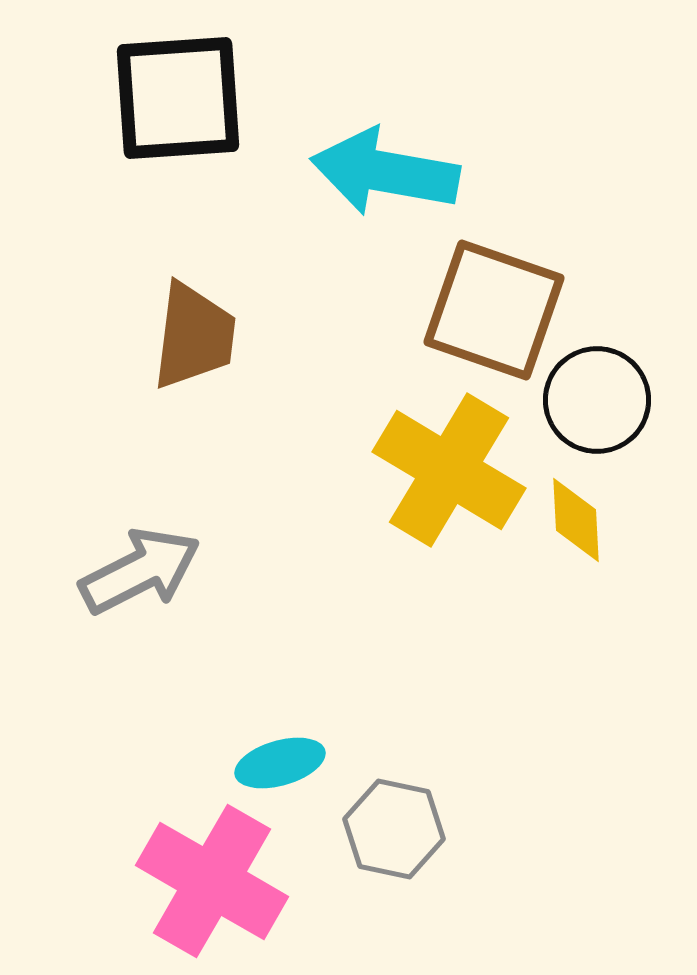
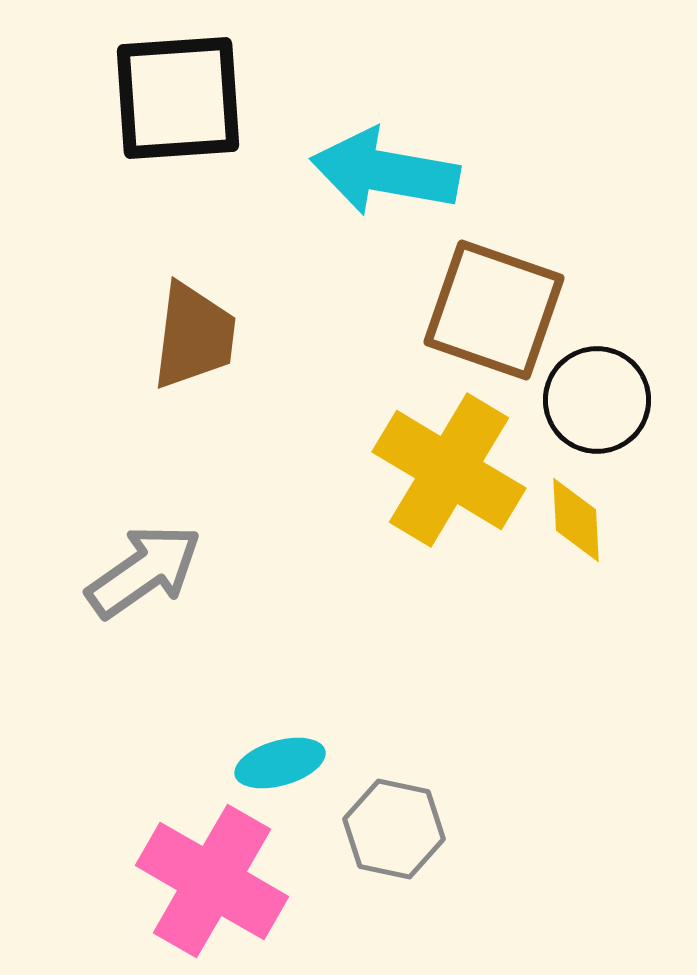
gray arrow: moved 4 px right; rotated 8 degrees counterclockwise
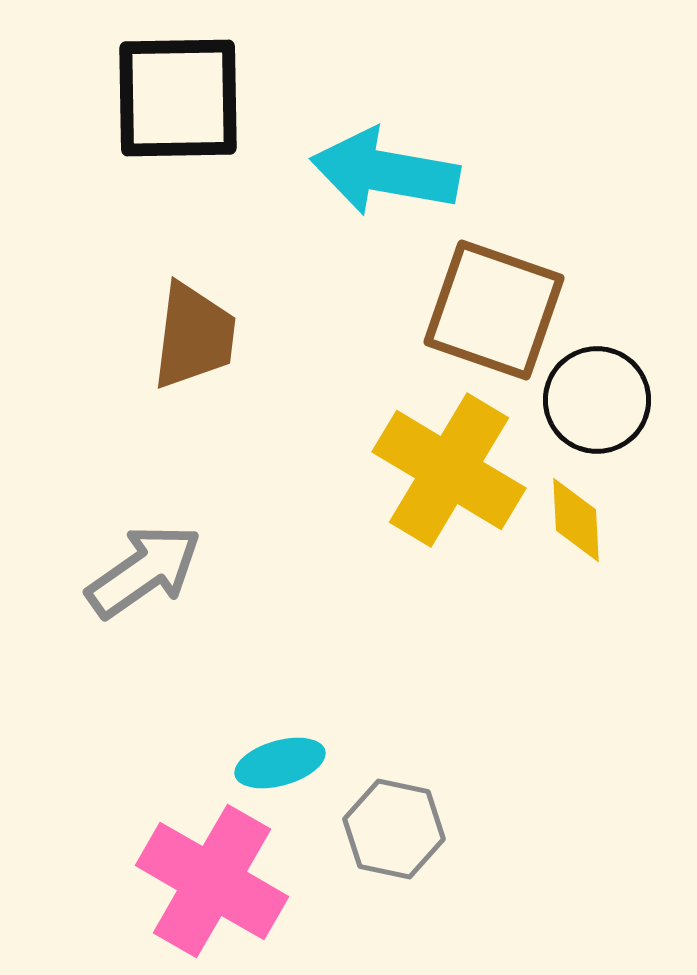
black square: rotated 3 degrees clockwise
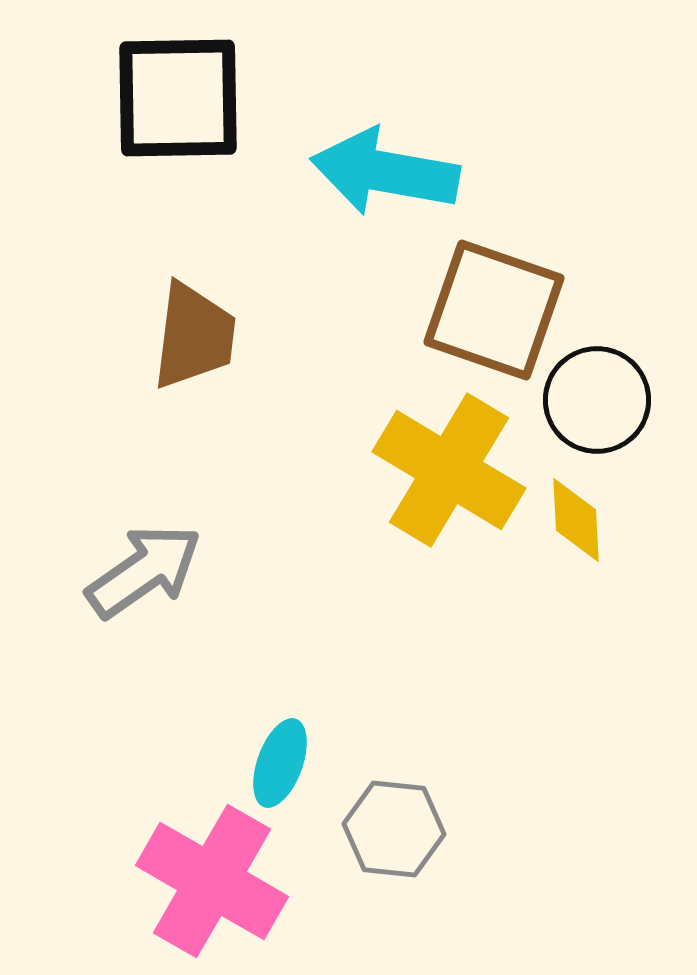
cyan ellipse: rotated 54 degrees counterclockwise
gray hexagon: rotated 6 degrees counterclockwise
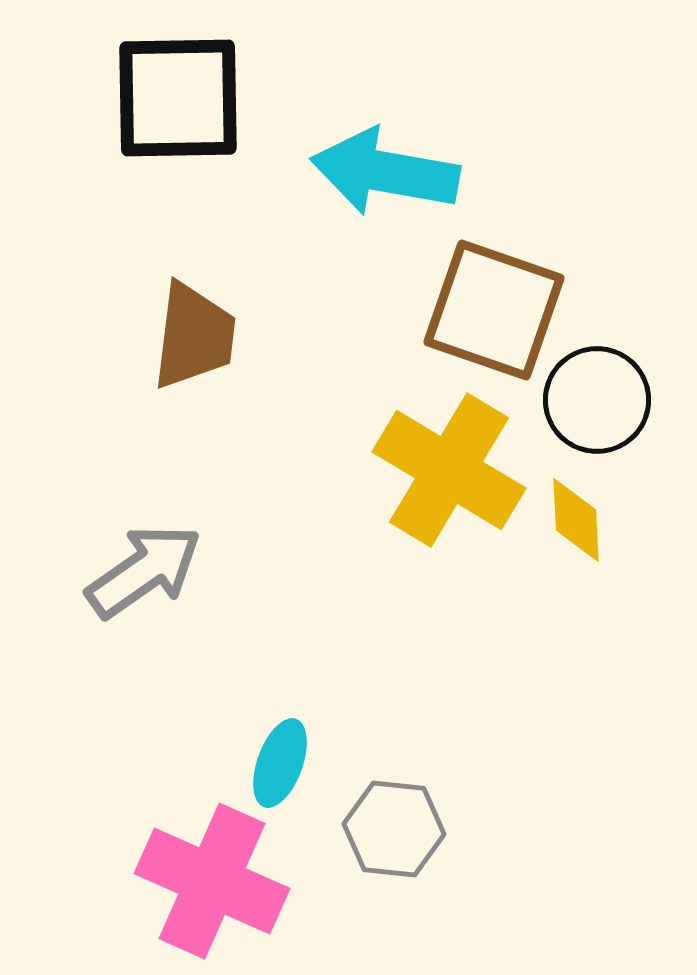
pink cross: rotated 6 degrees counterclockwise
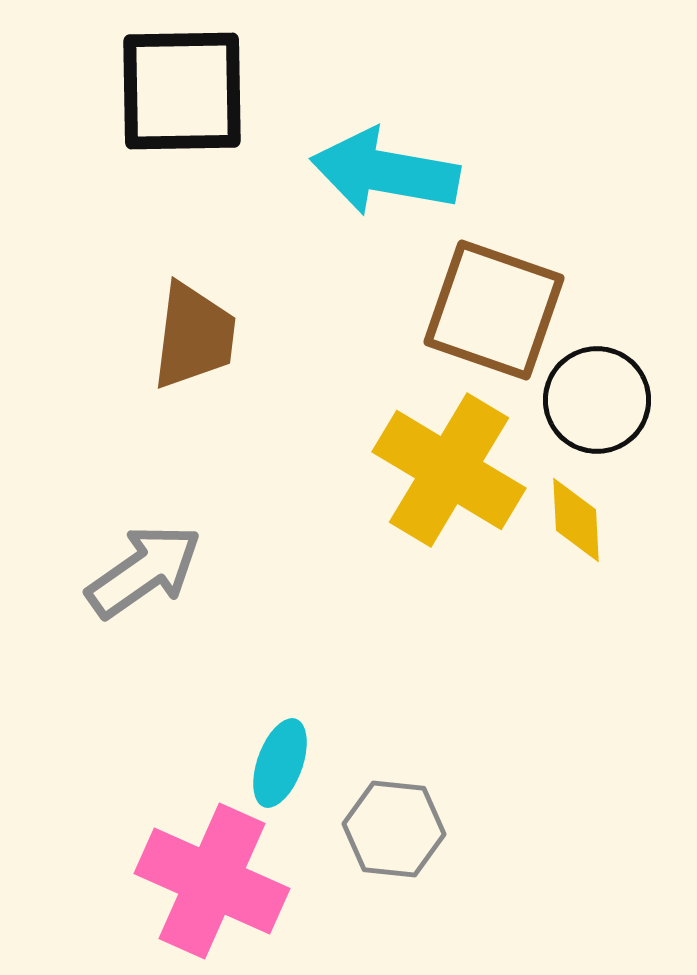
black square: moved 4 px right, 7 px up
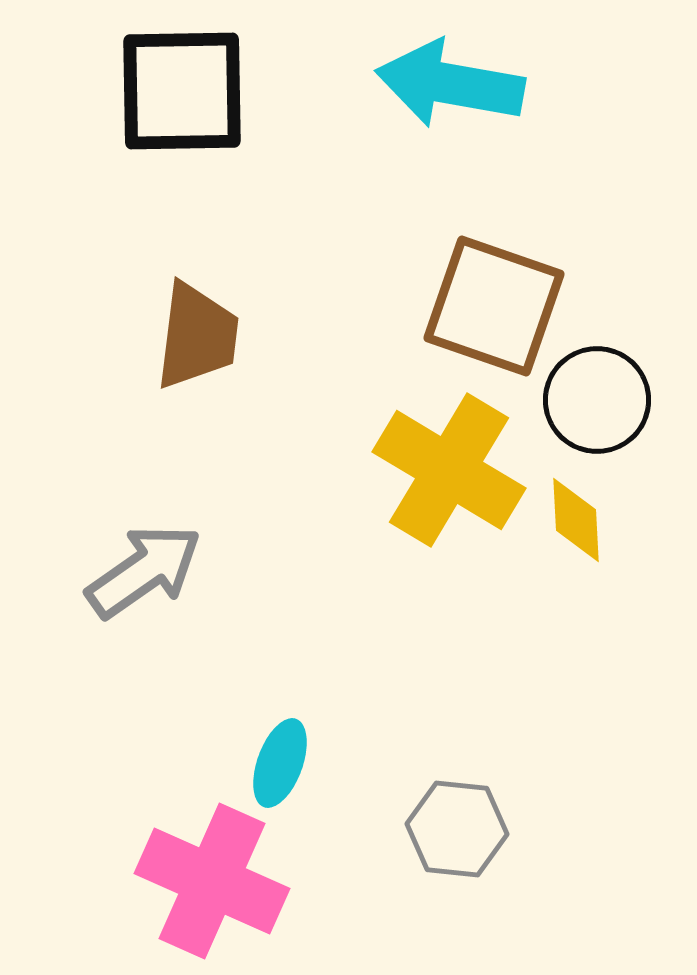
cyan arrow: moved 65 px right, 88 px up
brown square: moved 4 px up
brown trapezoid: moved 3 px right
gray hexagon: moved 63 px right
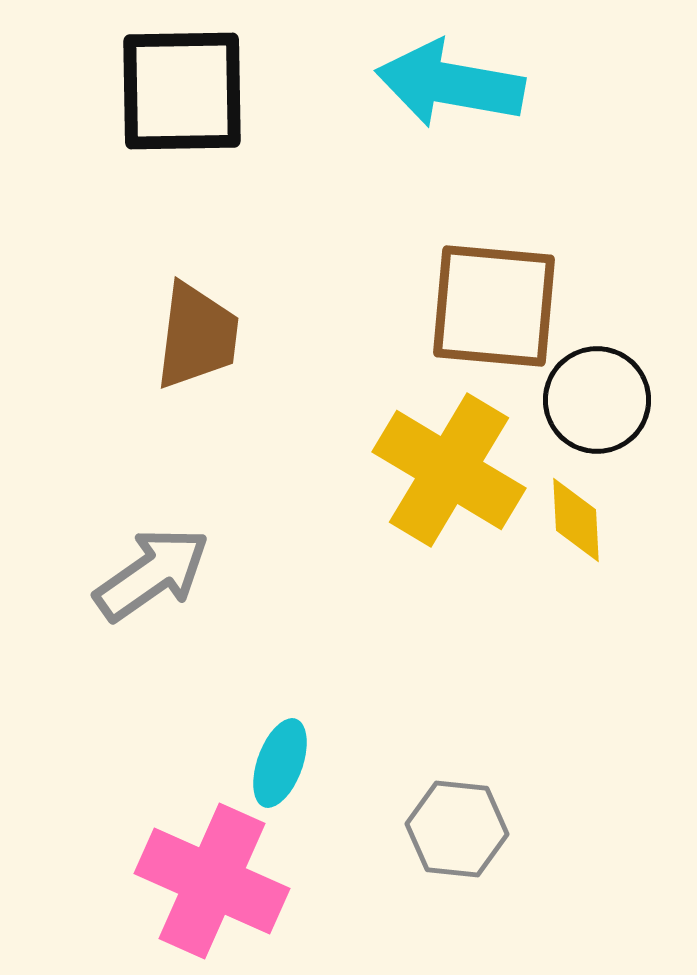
brown square: rotated 14 degrees counterclockwise
gray arrow: moved 8 px right, 3 px down
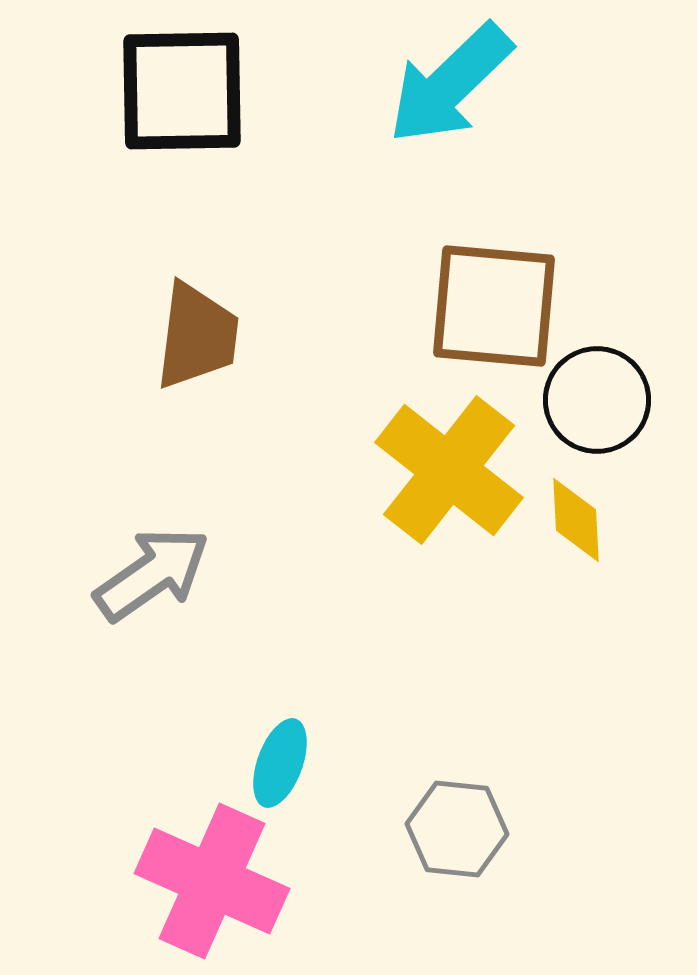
cyan arrow: rotated 54 degrees counterclockwise
yellow cross: rotated 7 degrees clockwise
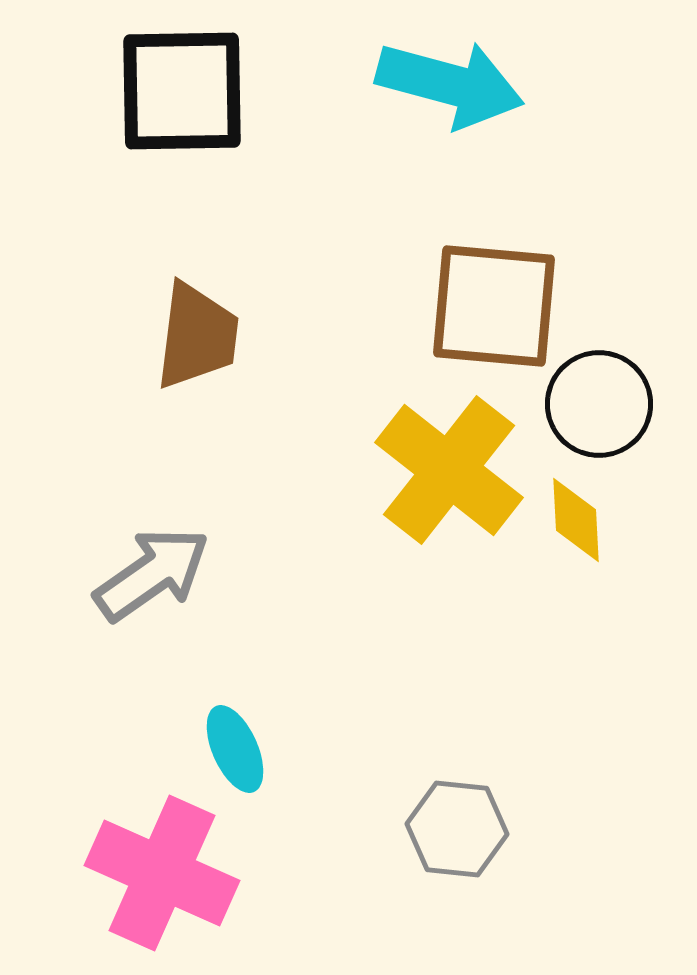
cyan arrow: rotated 121 degrees counterclockwise
black circle: moved 2 px right, 4 px down
cyan ellipse: moved 45 px left, 14 px up; rotated 44 degrees counterclockwise
pink cross: moved 50 px left, 8 px up
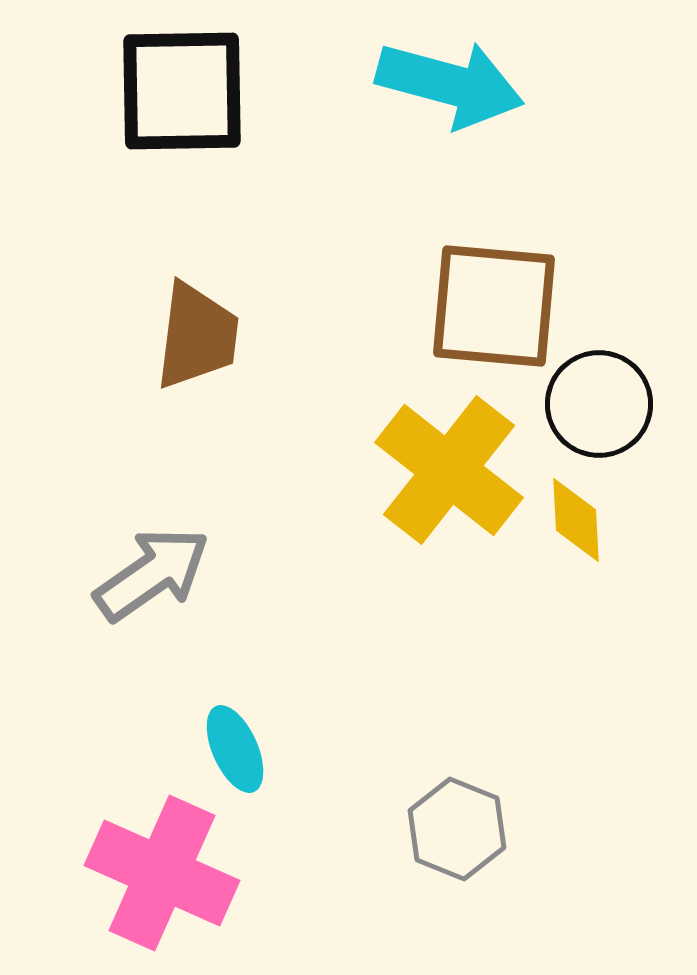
gray hexagon: rotated 16 degrees clockwise
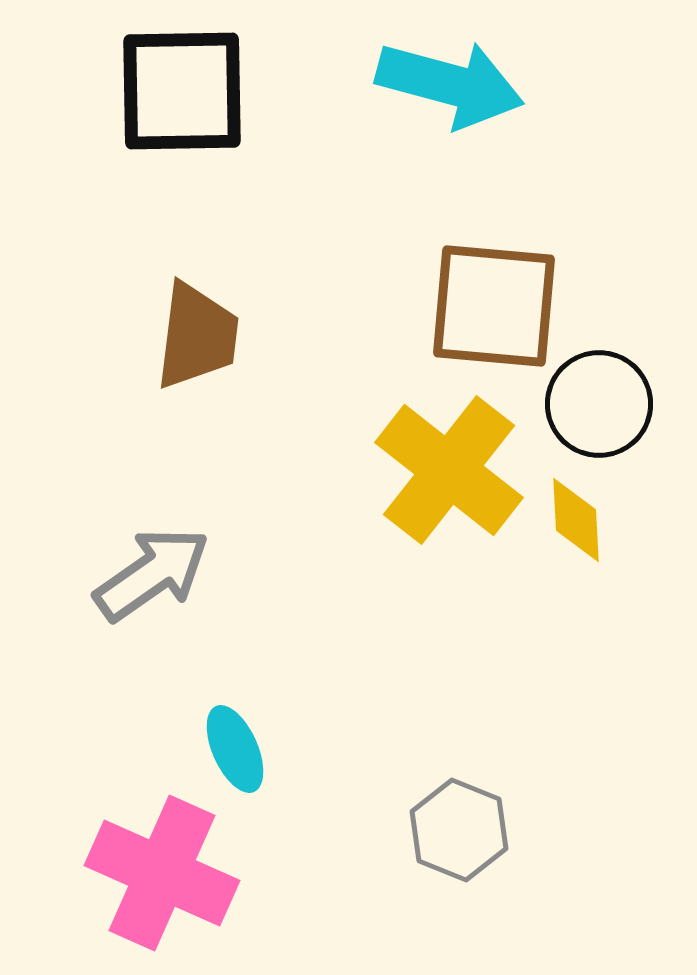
gray hexagon: moved 2 px right, 1 px down
